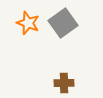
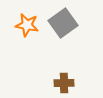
orange star: moved 1 px left, 2 px down; rotated 10 degrees counterclockwise
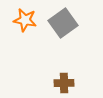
orange star: moved 2 px left, 5 px up
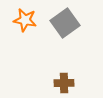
gray square: moved 2 px right
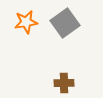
orange star: moved 1 px right, 2 px down; rotated 20 degrees counterclockwise
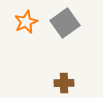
orange star: rotated 15 degrees counterclockwise
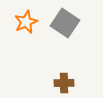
gray square: rotated 20 degrees counterclockwise
